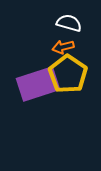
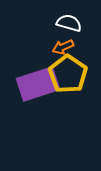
orange arrow: rotated 10 degrees counterclockwise
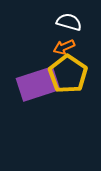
white semicircle: moved 1 px up
orange arrow: moved 1 px right
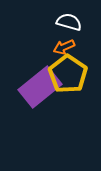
purple rectangle: moved 2 px right, 3 px down; rotated 21 degrees counterclockwise
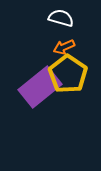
white semicircle: moved 8 px left, 4 px up
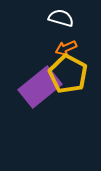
orange arrow: moved 2 px right, 1 px down
yellow pentagon: rotated 6 degrees counterclockwise
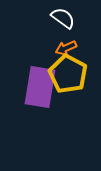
white semicircle: moved 2 px right; rotated 20 degrees clockwise
purple rectangle: rotated 42 degrees counterclockwise
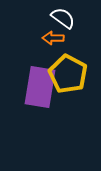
orange arrow: moved 13 px left, 10 px up; rotated 25 degrees clockwise
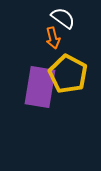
orange arrow: rotated 105 degrees counterclockwise
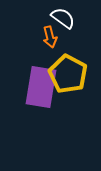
orange arrow: moved 3 px left, 1 px up
purple rectangle: moved 1 px right
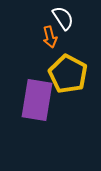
white semicircle: rotated 20 degrees clockwise
purple rectangle: moved 4 px left, 13 px down
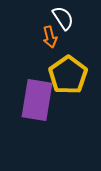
yellow pentagon: moved 1 px down; rotated 9 degrees clockwise
